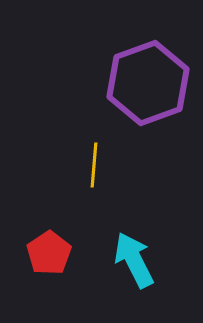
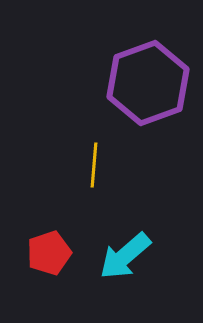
red pentagon: rotated 15 degrees clockwise
cyan arrow: moved 9 px left, 4 px up; rotated 104 degrees counterclockwise
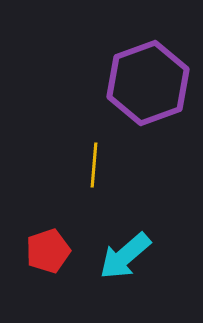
red pentagon: moved 1 px left, 2 px up
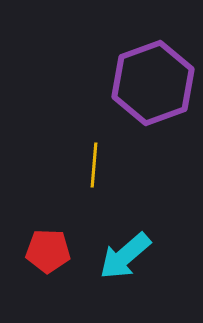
purple hexagon: moved 5 px right
red pentagon: rotated 21 degrees clockwise
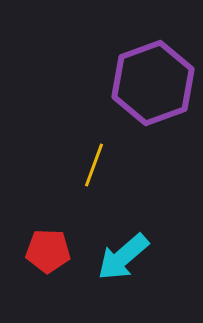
yellow line: rotated 15 degrees clockwise
cyan arrow: moved 2 px left, 1 px down
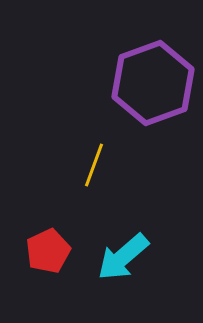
red pentagon: rotated 27 degrees counterclockwise
